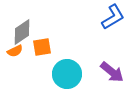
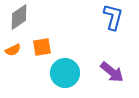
blue L-shape: rotated 44 degrees counterclockwise
gray diamond: moved 3 px left, 15 px up
orange semicircle: moved 2 px left, 1 px up
cyan circle: moved 2 px left, 1 px up
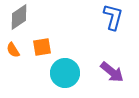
orange semicircle: rotated 84 degrees clockwise
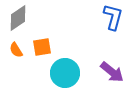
gray diamond: moved 1 px left, 1 px down
orange semicircle: moved 3 px right
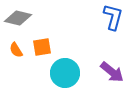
gray diamond: rotated 48 degrees clockwise
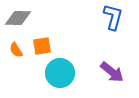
gray diamond: rotated 12 degrees counterclockwise
orange square: moved 1 px up
cyan circle: moved 5 px left
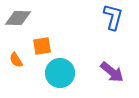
orange semicircle: moved 10 px down
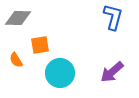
orange square: moved 2 px left, 1 px up
purple arrow: rotated 100 degrees clockwise
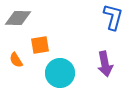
purple arrow: moved 7 px left, 8 px up; rotated 60 degrees counterclockwise
